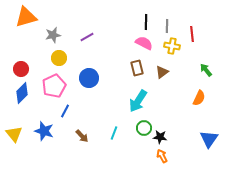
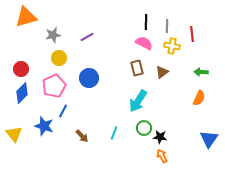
green arrow: moved 5 px left, 2 px down; rotated 48 degrees counterclockwise
blue line: moved 2 px left
blue star: moved 5 px up
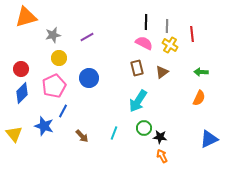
yellow cross: moved 2 px left, 1 px up; rotated 21 degrees clockwise
blue triangle: rotated 30 degrees clockwise
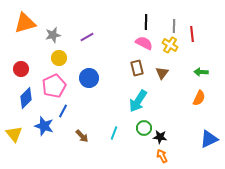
orange triangle: moved 1 px left, 6 px down
gray line: moved 7 px right
brown triangle: moved 1 px down; rotated 16 degrees counterclockwise
blue diamond: moved 4 px right, 5 px down
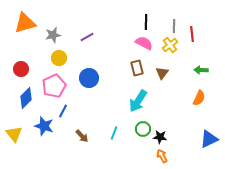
yellow cross: rotated 21 degrees clockwise
green arrow: moved 2 px up
green circle: moved 1 px left, 1 px down
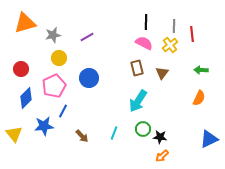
blue star: rotated 24 degrees counterclockwise
orange arrow: rotated 104 degrees counterclockwise
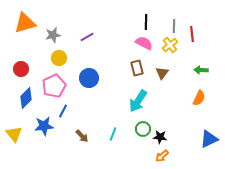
cyan line: moved 1 px left, 1 px down
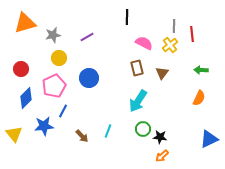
black line: moved 19 px left, 5 px up
cyan line: moved 5 px left, 3 px up
